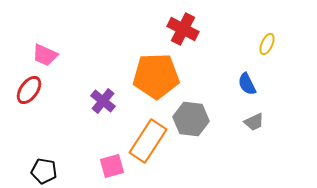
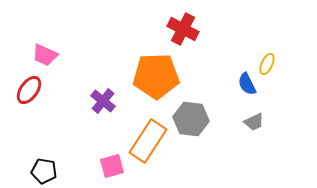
yellow ellipse: moved 20 px down
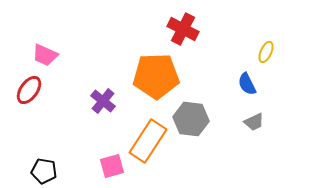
yellow ellipse: moved 1 px left, 12 px up
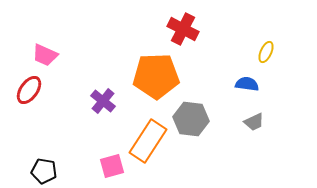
blue semicircle: rotated 125 degrees clockwise
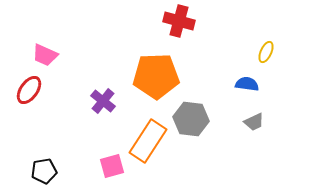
red cross: moved 4 px left, 8 px up; rotated 12 degrees counterclockwise
black pentagon: rotated 20 degrees counterclockwise
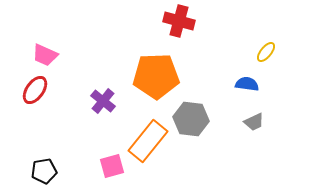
yellow ellipse: rotated 15 degrees clockwise
red ellipse: moved 6 px right
orange rectangle: rotated 6 degrees clockwise
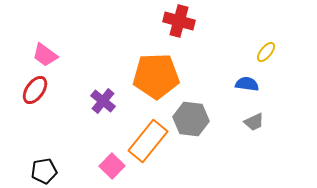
pink trapezoid: rotated 12 degrees clockwise
pink square: rotated 30 degrees counterclockwise
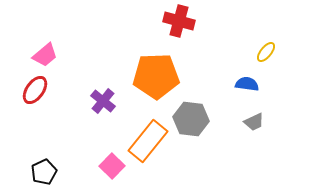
pink trapezoid: rotated 76 degrees counterclockwise
black pentagon: moved 1 px down; rotated 15 degrees counterclockwise
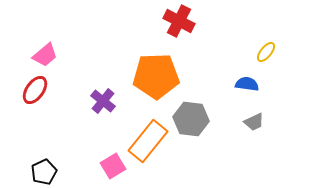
red cross: rotated 12 degrees clockwise
pink square: moved 1 px right; rotated 15 degrees clockwise
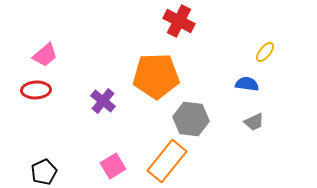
yellow ellipse: moved 1 px left
red ellipse: moved 1 px right; rotated 52 degrees clockwise
orange rectangle: moved 19 px right, 20 px down
